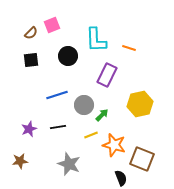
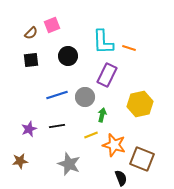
cyan L-shape: moved 7 px right, 2 px down
gray circle: moved 1 px right, 8 px up
green arrow: rotated 32 degrees counterclockwise
black line: moved 1 px left, 1 px up
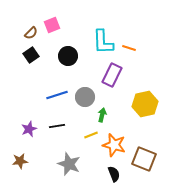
black square: moved 5 px up; rotated 28 degrees counterclockwise
purple rectangle: moved 5 px right
yellow hexagon: moved 5 px right
brown square: moved 2 px right
black semicircle: moved 7 px left, 4 px up
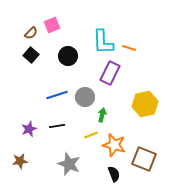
black square: rotated 14 degrees counterclockwise
purple rectangle: moved 2 px left, 2 px up
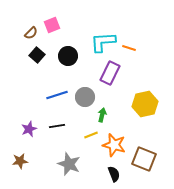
cyan L-shape: rotated 88 degrees clockwise
black square: moved 6 px right
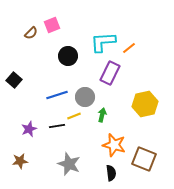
orange line: rotated 56 degrees counterclockwise
black square: moved 23 px left, 25 px down
yellow line: moved 17 px left, 19 px up
black semicircle: moved 3 px left, 1 px up; rotated 14 degrees clockwise
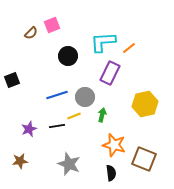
black square: moved 2 px left; rotated 28 degrees clockwise
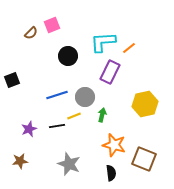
purple rectangle: moved 1 px up
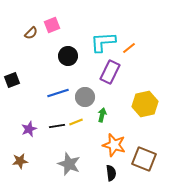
blue line: moved 1 px right, 2 px up
yellow line: moved 2 px right, 6 px down
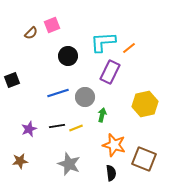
yellow line: moved 6 px down
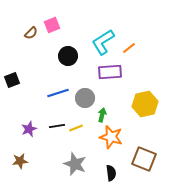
cyan L-shape: rotated 28 degrees counterclockwise
purple rectangle: rotated 60 degrees clockwise
gray circle: moved 1 px down
orange star: moved 3 px left, 8 px up
gray star: moved 6 px right
